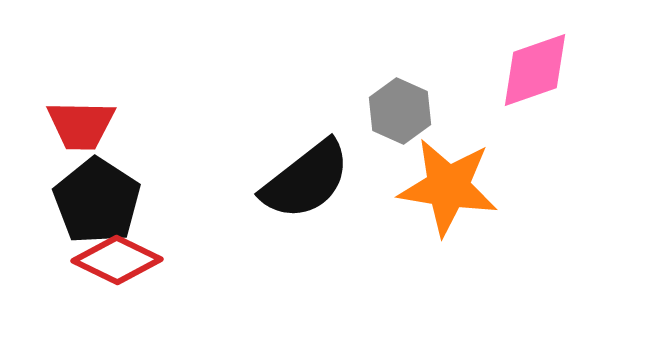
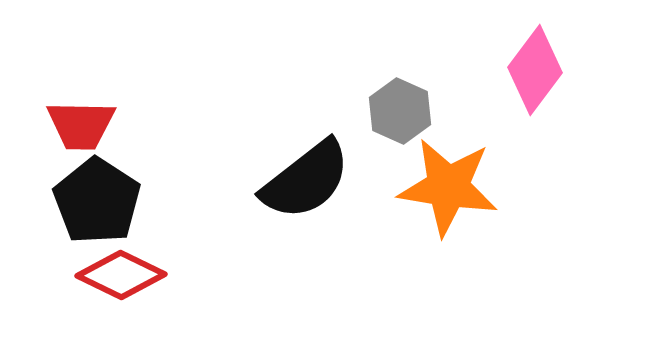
pink diamond: rotated 34 degrees counterclockwise
red diamond: moved 4 px right, 15 px down
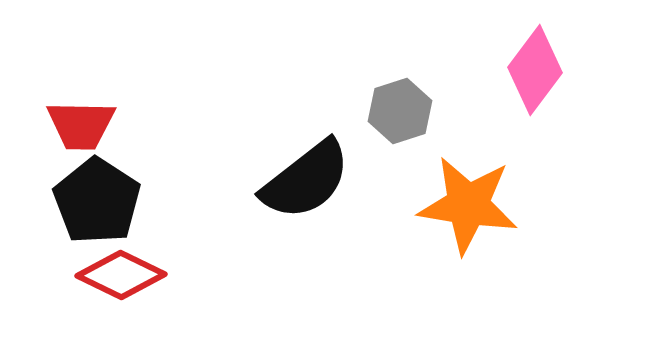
gray hexagon: rotated 18 degrees clockwise
orange star: moved 20 px right, 18 px down
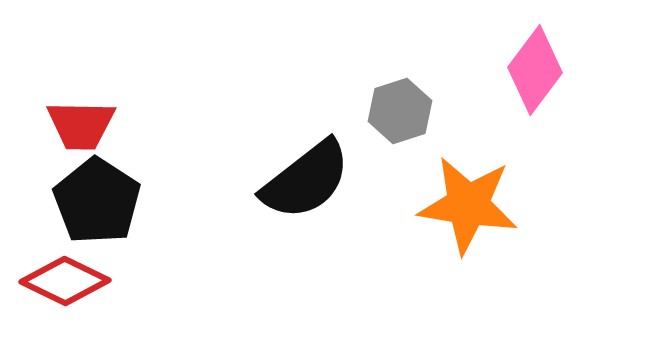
red diamond: moved 56 px left, 6 px down
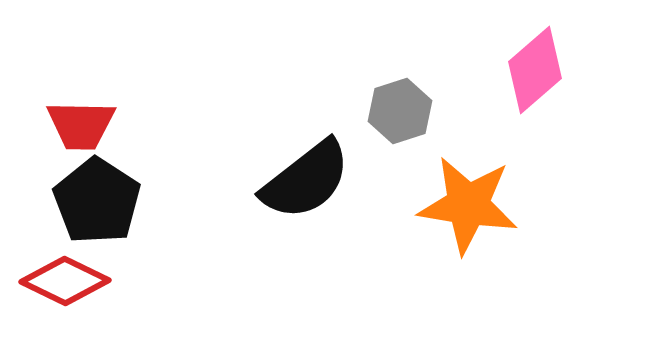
pink diamond: rotated 12 degrees clockwise
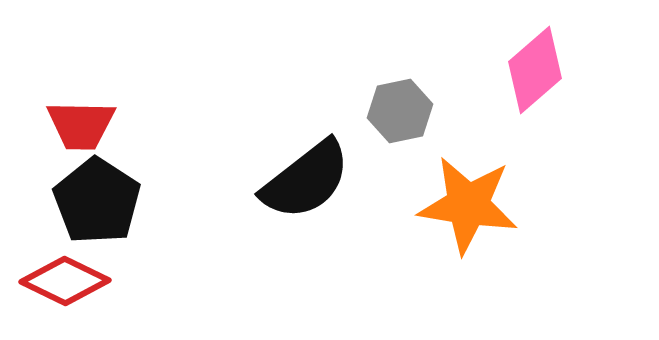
gray hexagon: rotated 6 degrees clockwise
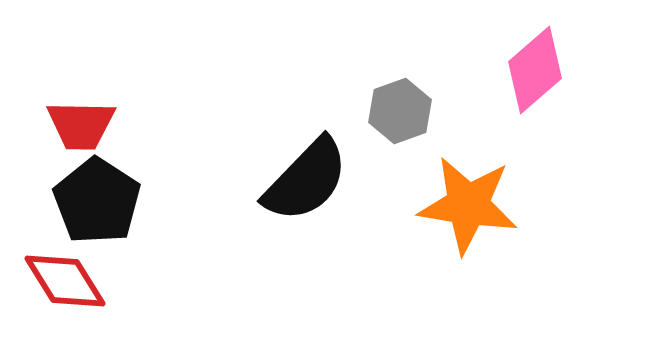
gray hexagon: rotated 8 degrees counterclockwise
black semicircle: rotated 8 degrees counterclockwise
red diamond: rotated 32 degrees clockwise
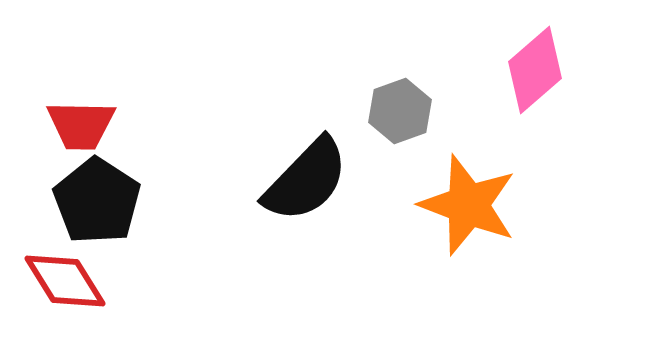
orange star: rotated 12 degrees clockwise
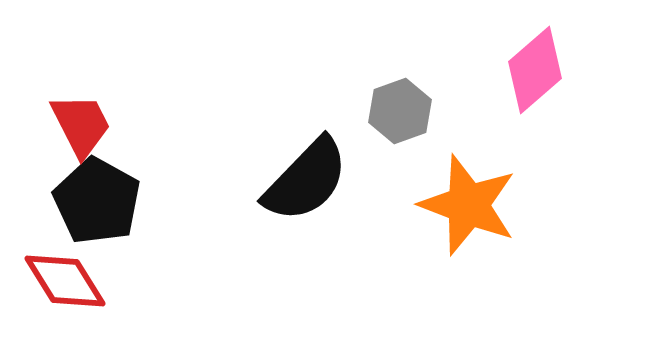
red trapezoid: rotated 118 degrees counterclockwise
black pentagon: rotated 4 degrees counterclockwise
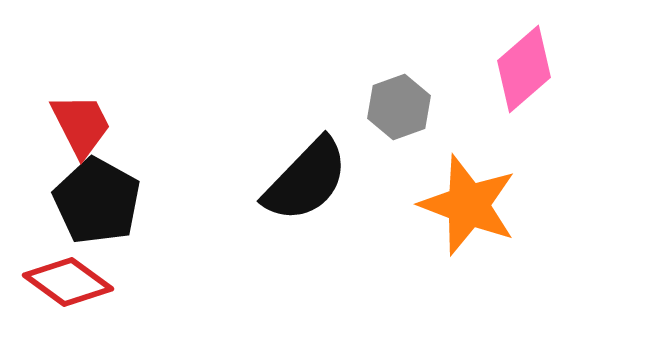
pink diamond: moved 11 px left, 1 px up
gray hexagon: moved 1 px left, 4 px up
red diamond: moved 3 px right, 1 px down; rotated 22 degrees counterclockwise
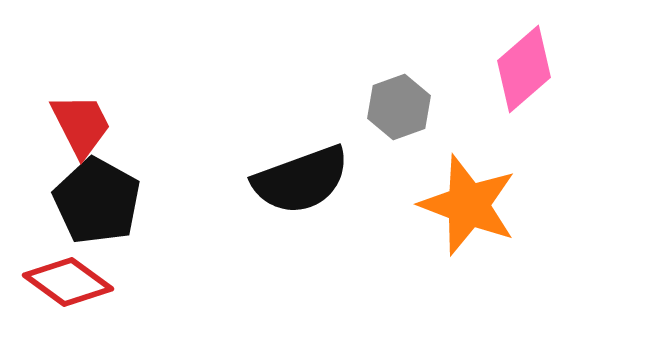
black semicircle: moved 5 px left; rotated 26 degrees clockwise
